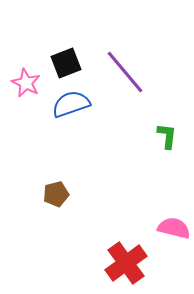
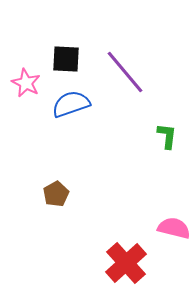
black square: moved 4 px up; rotated 24 degrees clockwise
brown pentagon: rotated 15 degrees counterclockwise
red cross: rotated 6 degrees counterclockwise
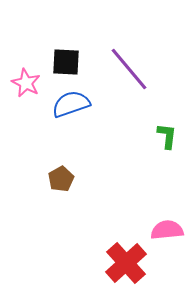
black square: moved 3 px down
purple line: moved 4 px right, 3 px up
brown pentagon: moved 5 px right, 15 px up
pink semicircle: moved 7 px left, 2 px down; rotated 20 degrees counterclockwise
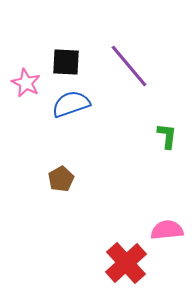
purple line: moved 3 px up
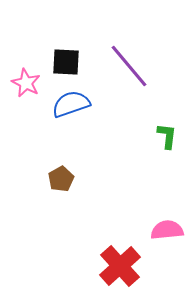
red cross: moved 6 px left, 3 px down
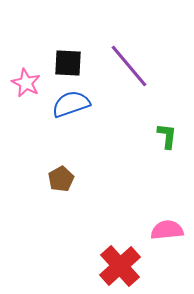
black square: moved 2 px right, 1 px down
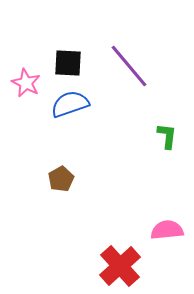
blue semicircle: moved 1 px left
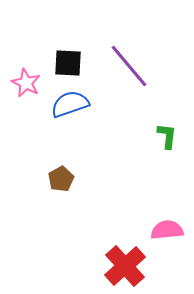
red cross: moved 5 px right
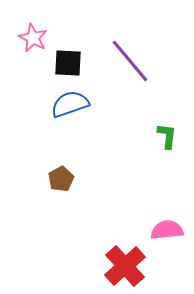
purple line: moved 1 px right, 5 px up
pink star: moved 7 px right, 45 px up
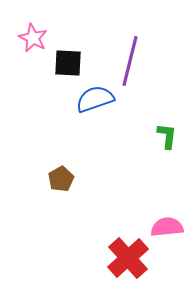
purple line: rotated 54 degrees clockwise
blue semicircle: moved 25 px right, 5 px up
pink semicircle: moved 3 px up
red cross: moved 3 px right, 8 px up
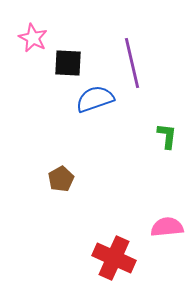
purple line: moved 2 px right, 2 px down; rotated 27 degrees counterclockwise
red cross: moved 14 px left; rotated 24 degrees counterclockwise
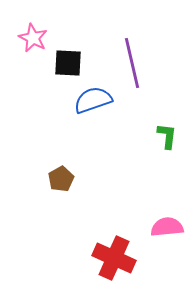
blue semicircle: moved 2 px left, 1 px down
